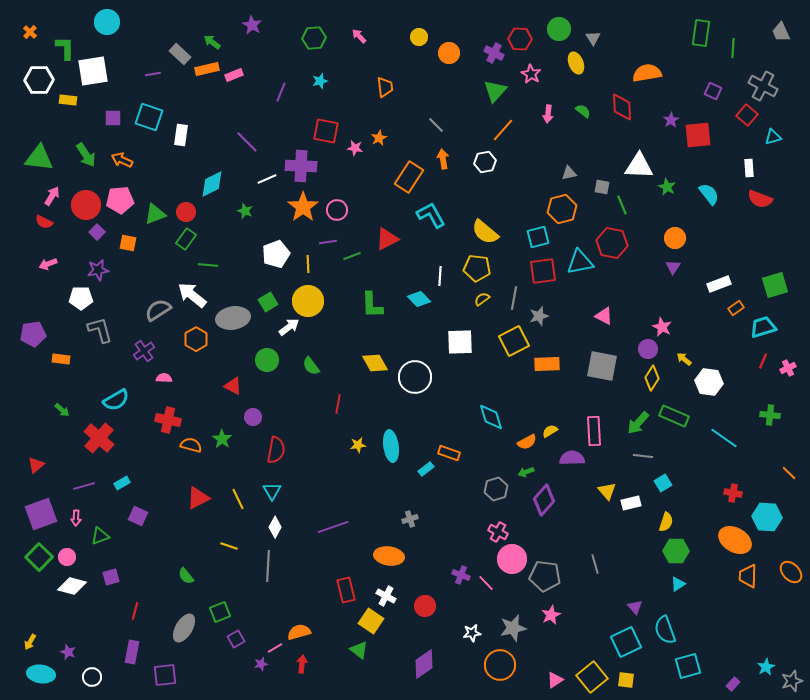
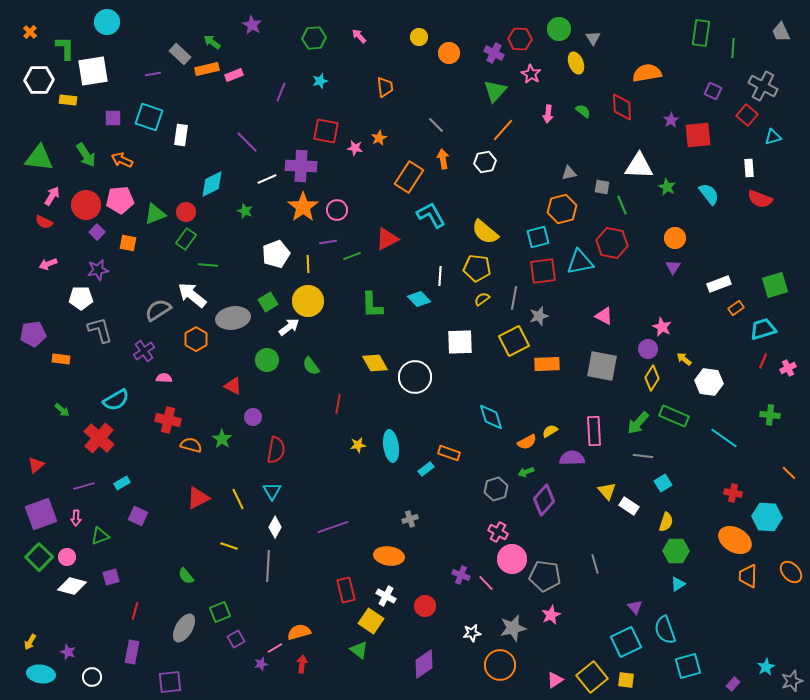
cyan trapezoid at (763, 327): moved 2 px down
white rectangle at (631, 503): moved 2 px left, 3 px down; rotated 48 degrees clockwise
purple square at (165, 675): moved 5 px right, 7 px down
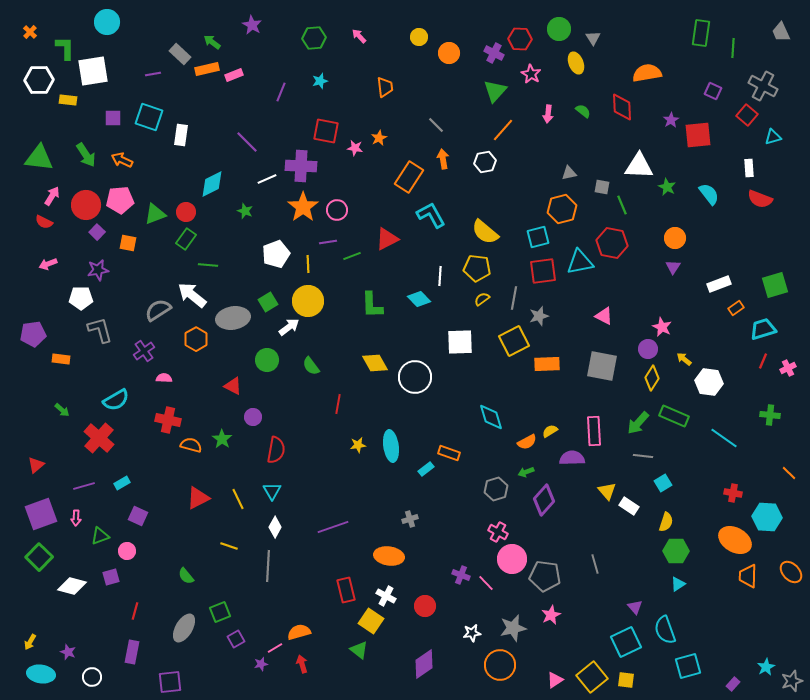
pink circle at (67, 557): moved 60 px right, 6 px up
red arrow at (302, 664): rotated 24 degrees counterclockwise
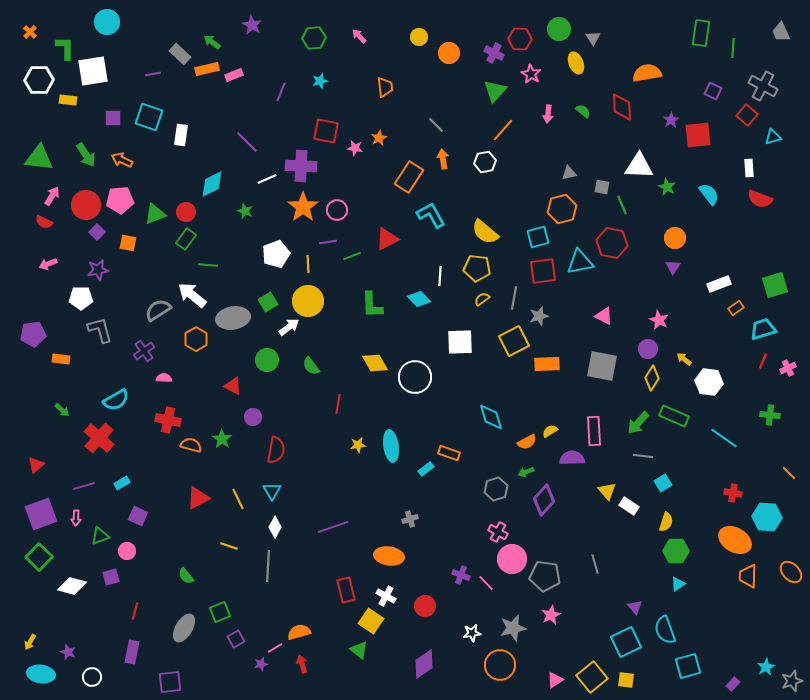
pink star at (662, 327): moved 3 px left, 7 px up
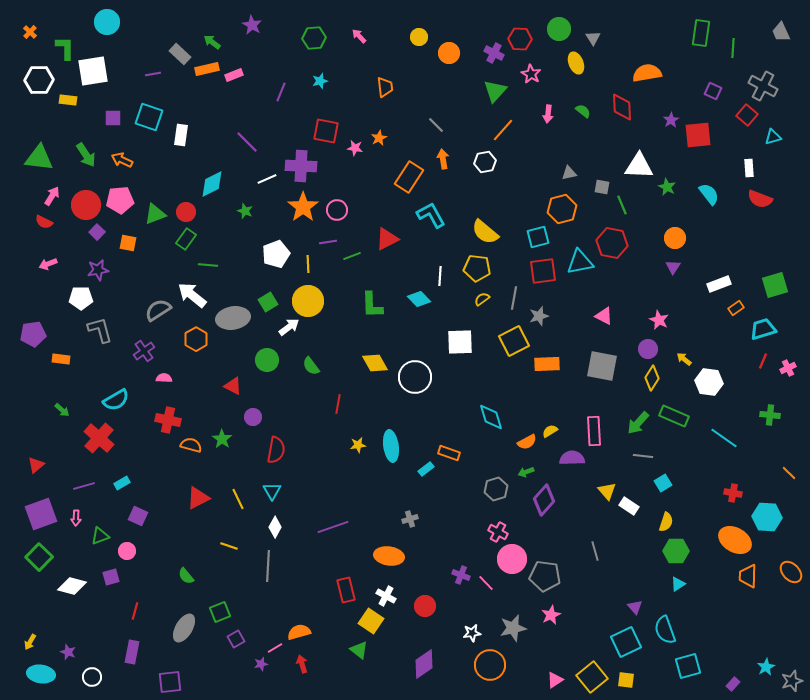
gray line at (595, 564): moved 13 px up
orange circle at (500, 665): moved 10 px left
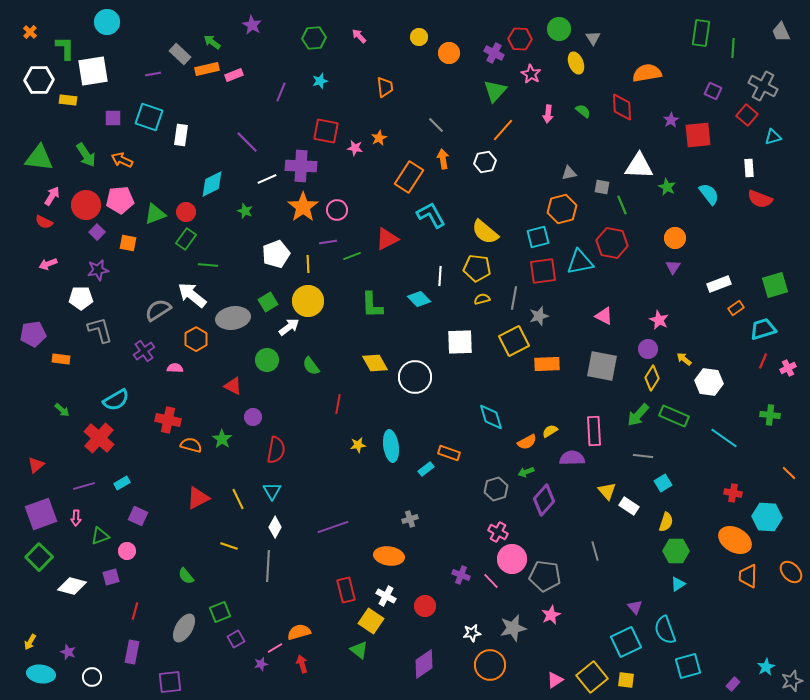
yellow semicircle at (482, 299): rotated 21 degrees clockwise
pink semicircle at (164, 378): moved 11 px right, 10 px up
green arrow at (638, 423): moved 8 px up
pink line at (486, 583): moved 5 px right, 2 px up
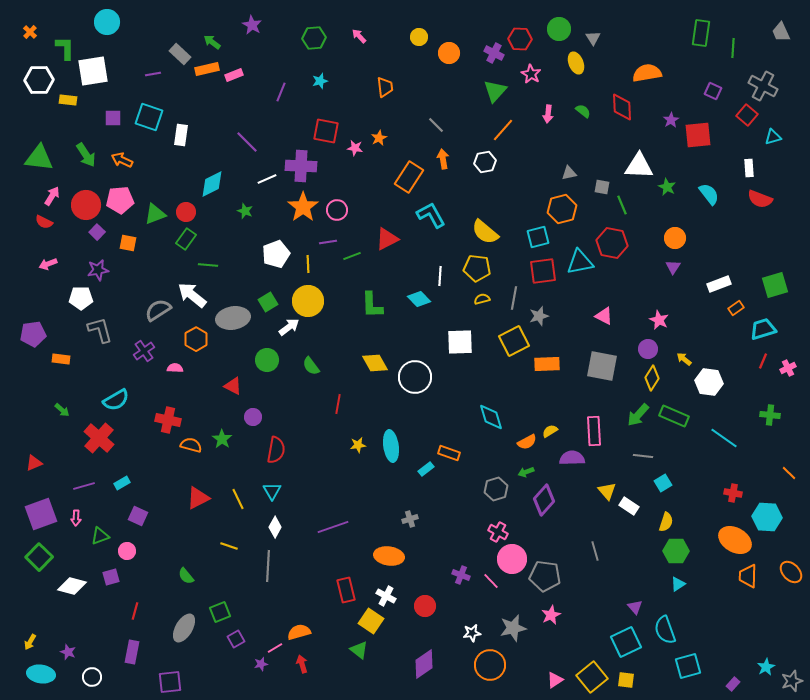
red triangle at (36, 465): moved 2 px left, 2 px up; rotated 18 degrees clockwise
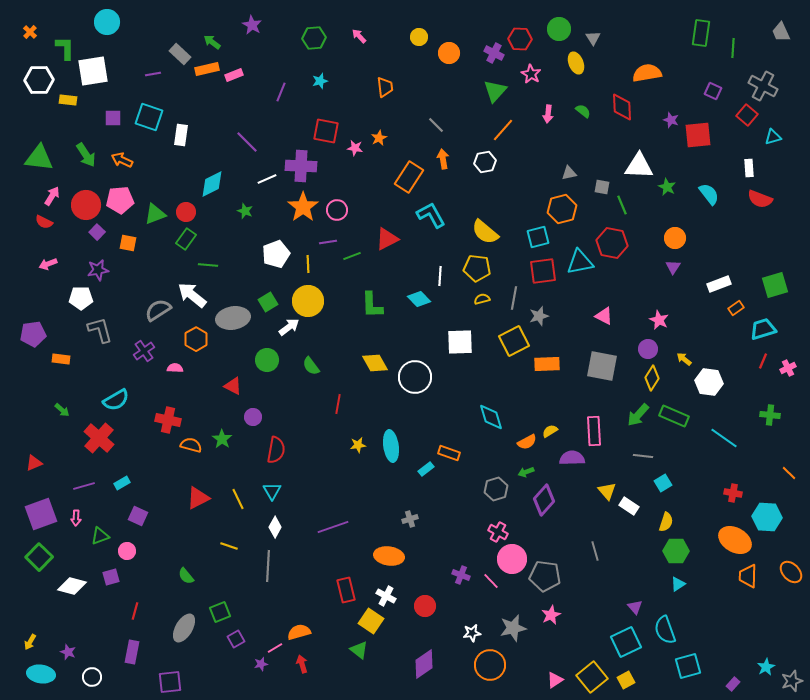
purple star at (671, 120): rotated 21 degrees counterclockwise
yellow square at (626, 680): rotated 36 degrees counterclockwise
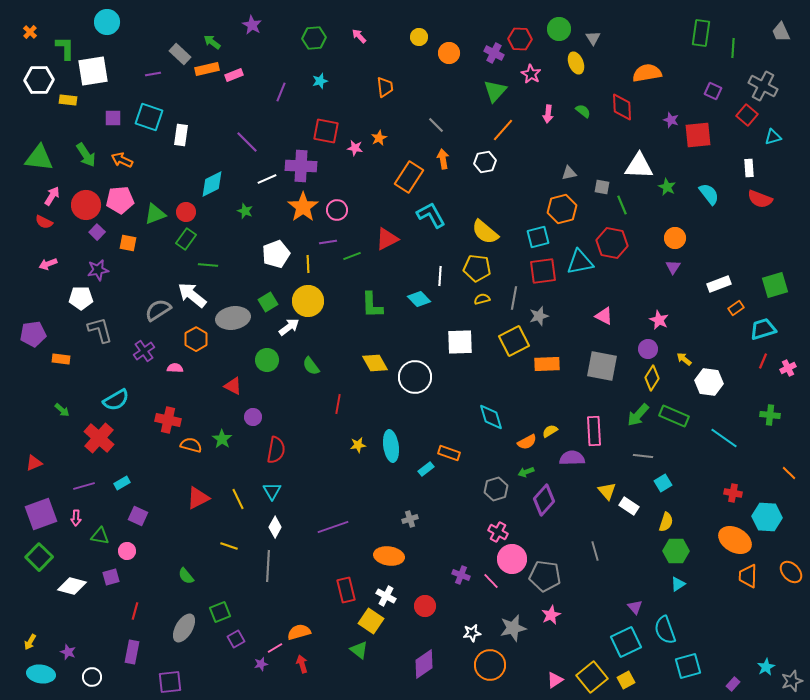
green triangle at (100, 536): rotated 30 degrees clockwise
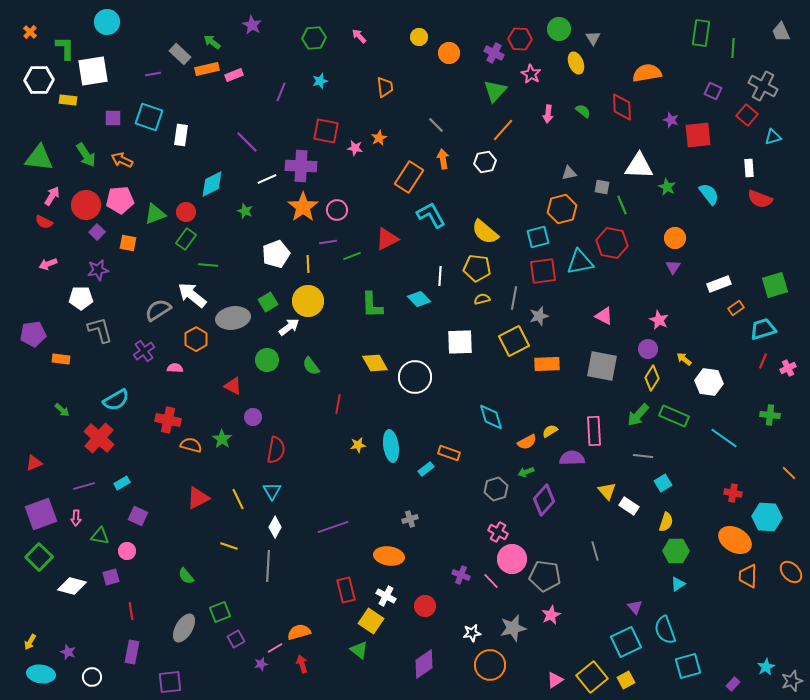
red line at (135, 611): moved 4 px left; rotated 24 degrees counterclockwise
